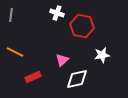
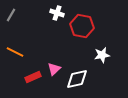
gray line: rotated 24 degrees clockwise
pink triangle: moved 8 px left, 9 px down
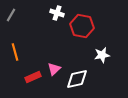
orange line: rotated 48 degrees clockwise
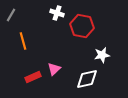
orange line: moved 8 px right, 11 px up
white diamond: moved 10 px right
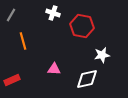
white cross: moved 4 px left
pink triangle: rotated 48 degrees clockwise
red rectangle: moved 21 px left, 3 px down
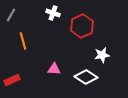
red hexagon: rotated 25 degrees clockwise
white diamond: moved 1 px left, 2 px up; rotated 45 degrees clockwise
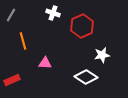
pink triangle: moved 9 px left, 6 px up
